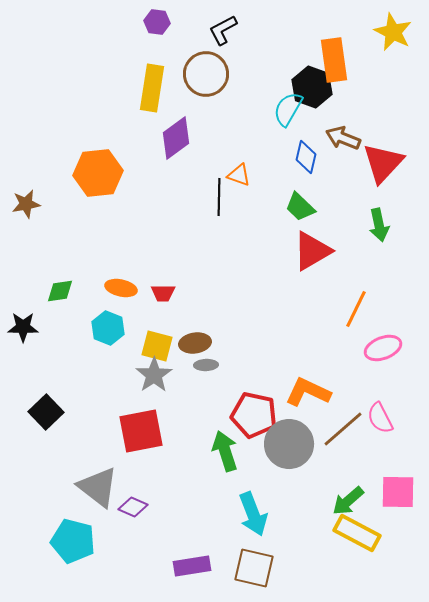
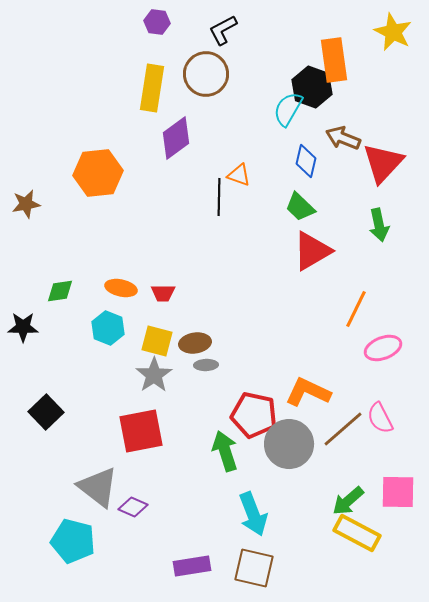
blue diamond at (306, 157): moved 4 px down
yellow square at (157, 346): moved 5 px up
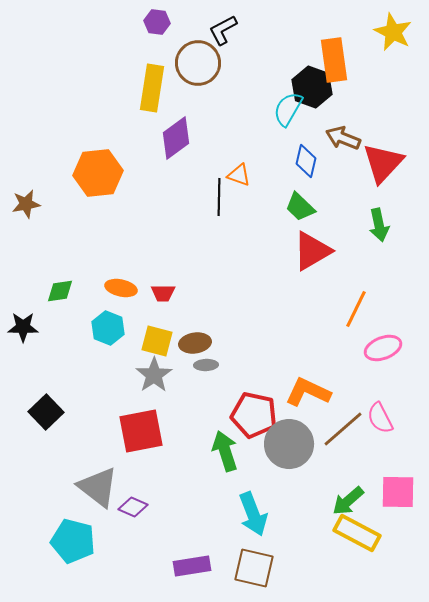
brown circle at (206, 74): moved 8 px left, 11 px up
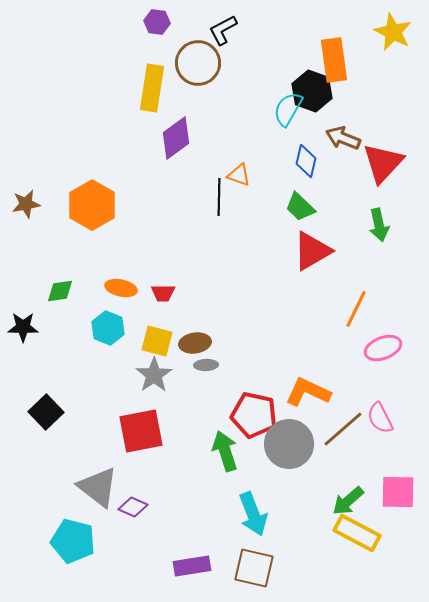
black hexagon at (312, 87): moved 4 px down
orange hexagon at (98, 173): moved 6 px left, 32 px down; rotated 24 degrees counterclockwise
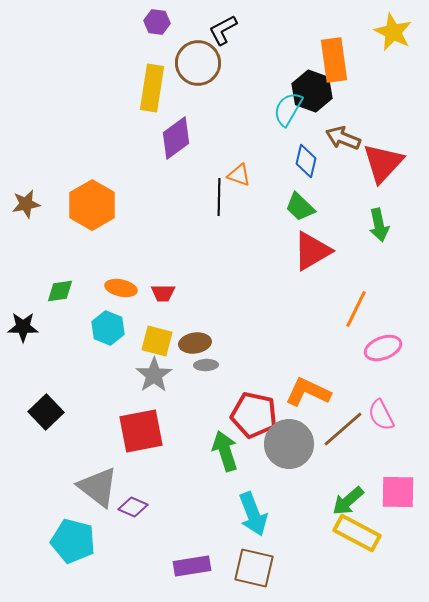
pink semicircle at (380, 418): moved 1 px right, 3 px up
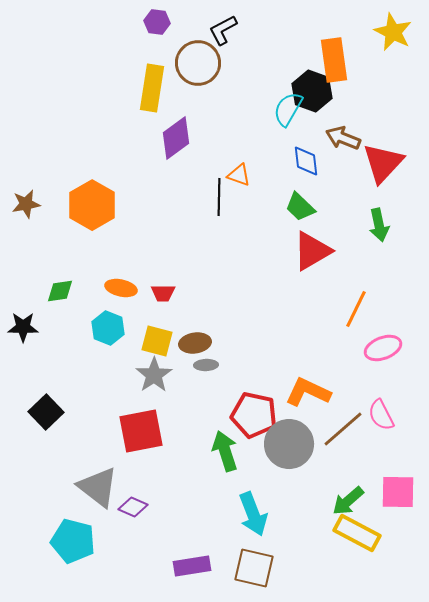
blue diamond at (306, 161): rotated 20 degrees counterclockwise
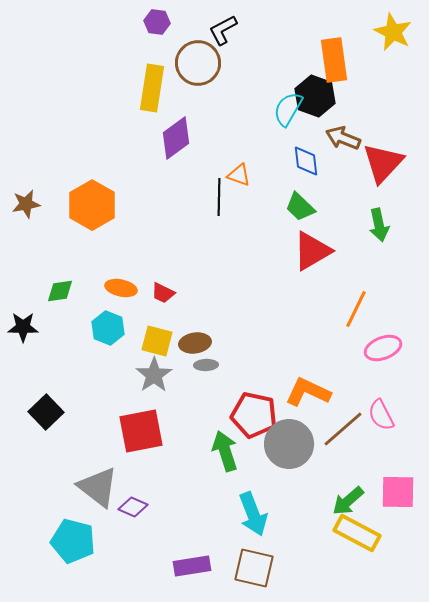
black hexagon at (312, 91): moved 3 px right, 5 px down
red trapezoid at (163, 293): rotated 25 degrees clockwise
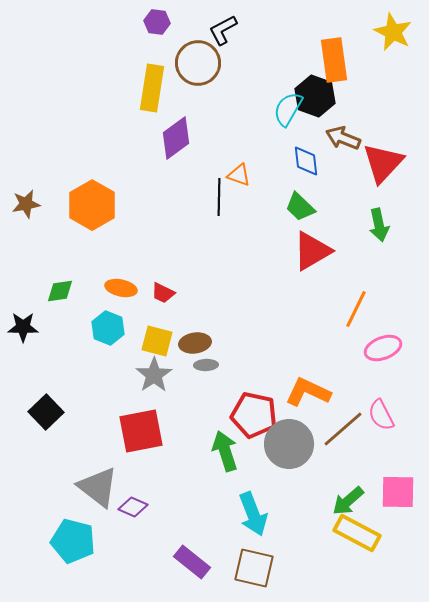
purple rectangle at (192, 566): moved 4 px up; rotated 48 degrees clockwise
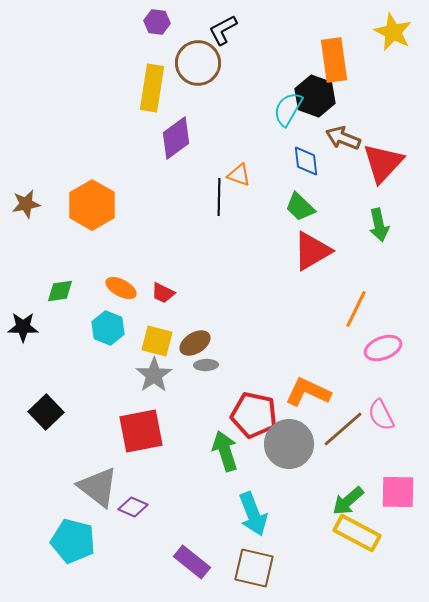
orange ellipse at (121, 288): rotated 16 degrees clockwise
brown ellipse at (195, 343): rotated 24 degrees counterclockwise
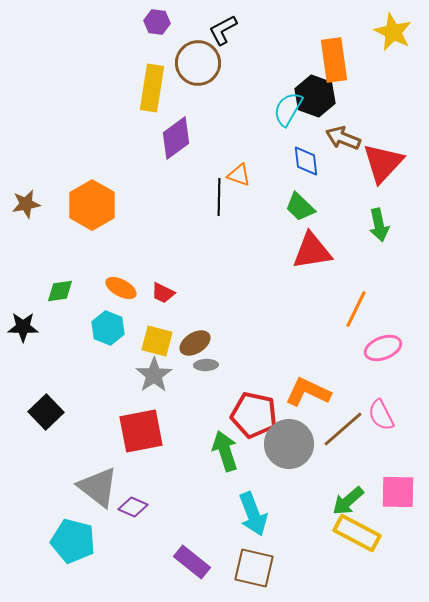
red triangle at (312, 251): rotated 21 degrees clockwise
